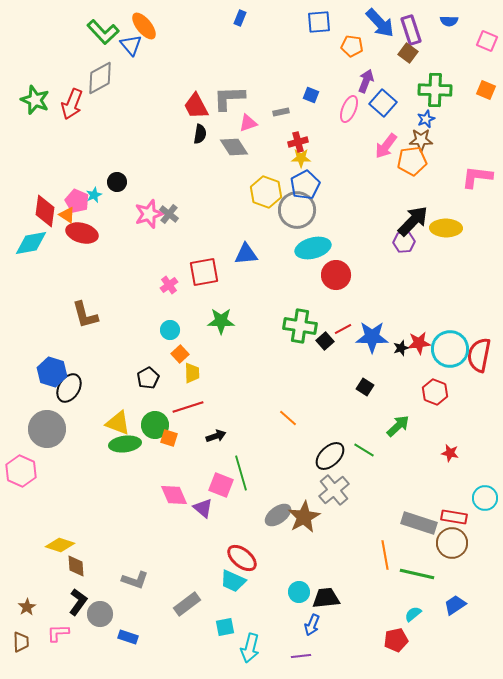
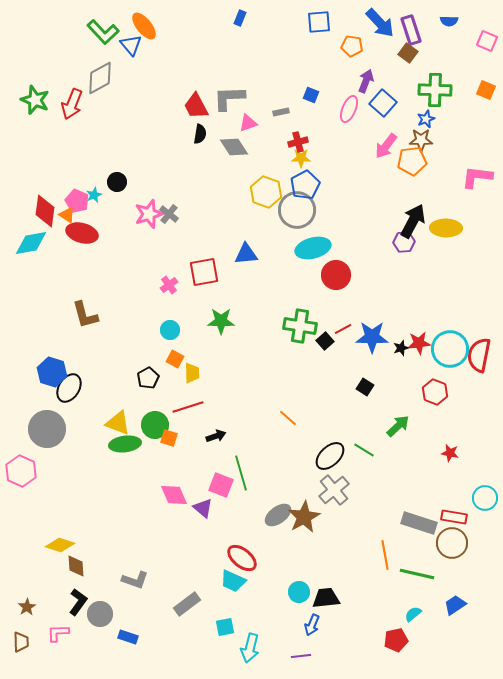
black arrow at (413, 221): rotated 16 degrees counterclockwise
orange square at (180, 354): moved 5 px left, 5 px down; rotated 18 degrees counterclockwise
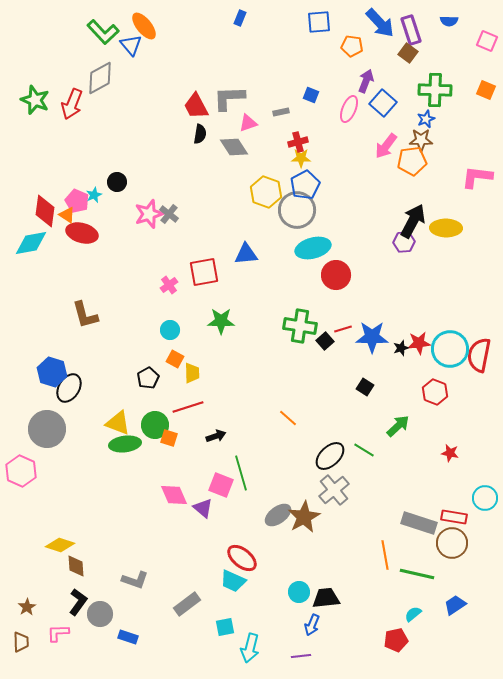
red line at (343, 329): rotated 12 degrees clockwise
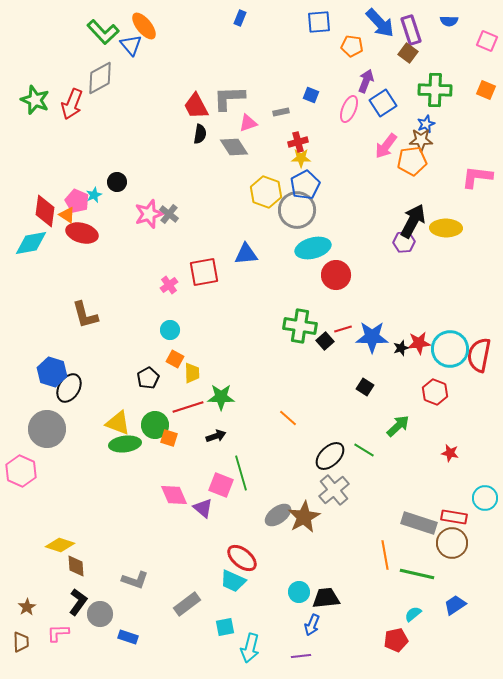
blue square at (383, 103): rotated 16 degrees clockwise
blue star at (426, 119): moved 5 px down
green star at (221, 321): moved 76 px down
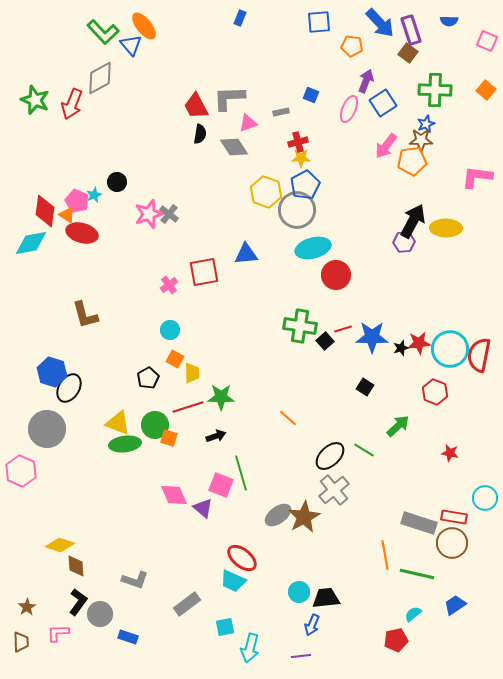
orange square at (486, 90): rotated 18 degrees clockwise
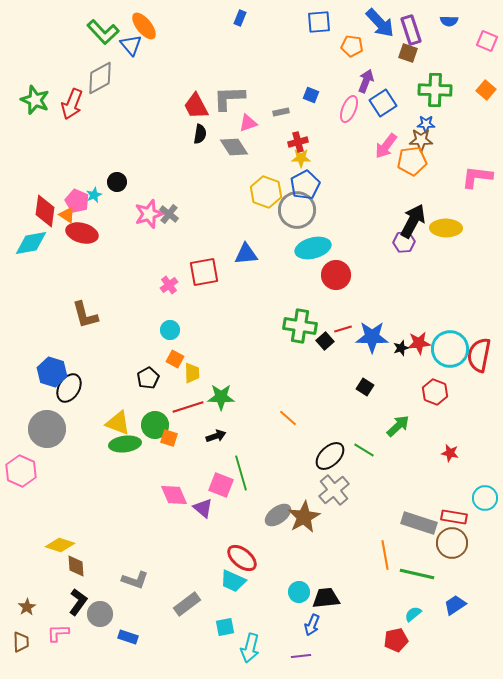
brown square at (408, 53): rotated 18 degrees counterclockwise
blue star at (426, 124): rotated 24 degrees clockwise
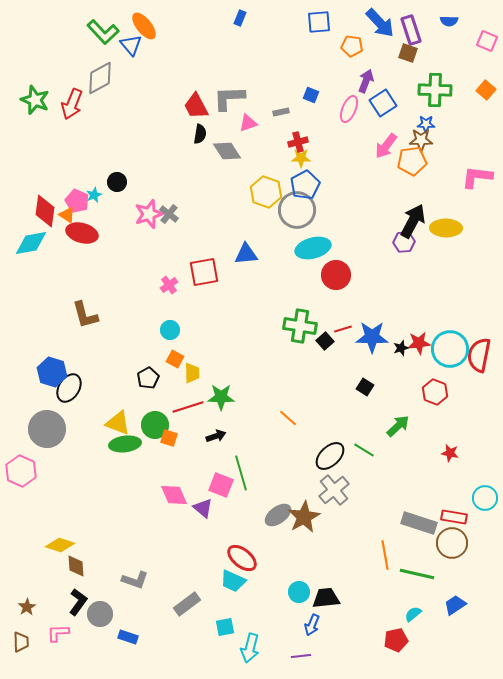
gray diamond at (234, 147): moved 7 px left, 4 px down
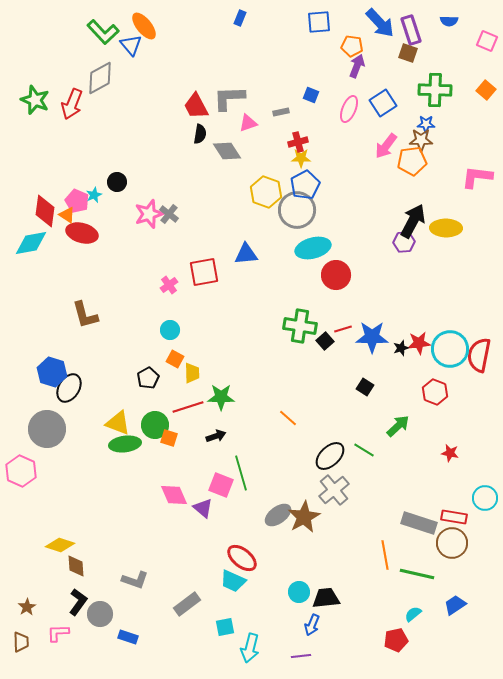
purple arrow at (366, 81): moved 9 px left, 15 px up
